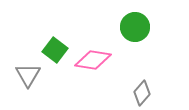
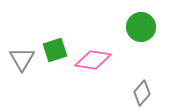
green circle: moved 6 px right
green square: rotated 35 degrees clockwise
gray triangle: moved 6 px left, 16 px up
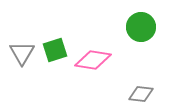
gray triangle: moved 6 px up
gray diamond: moved 1 px left, 1 px down; rotated 55 degrees clockwise
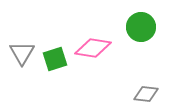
green square: moved 9 px down
pink diamond: moved 12 px up
gray diamond: moved 5 px right
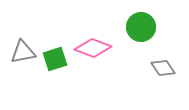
pink diamond: rotated 12 degrees clockwise
gray triangle: moved 1 px right, 1 px up; rotated 48 degrees clockwise
gray diamond: moved 17 px right, 26 px up; rotated 50 degrees clockwise
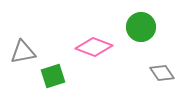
pink diamond: moved 1 px right, 1 px up
green square: moved 2 px left, 17 px down
gray diamond: moved 1 px left, 5 px down
